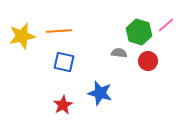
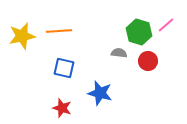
blue square: moved 6 px down
red star: moved 1 px left, 3 px down; rotated 24 degrees counterclockwise
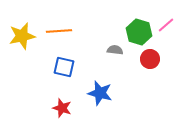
gray semicircle: moved 4 px left, 3 px up
red circle: moved 2 px right, 2 px up
blue square: moved 1 px up
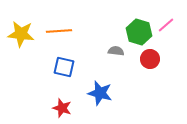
yellow star: moved 1 px left, 2 px up; rotated 20 degrees clockwise
gray semicircle: moved 1 px right, 1 px down
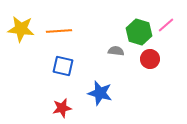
yellow star: moved 5 px up
blue square: moved 1 px left, 1 px up
red star: rotated 30 degrees counterclockwise
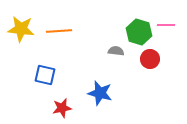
pink line: rotated 42 degrees clockwise
blue square: moved 18 px left, 9 px down
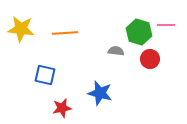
orange line: moved 6 px right, 2 px down
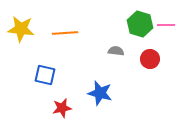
green hexagon: moved 1 px right, 8 px up
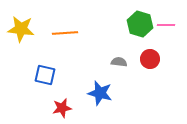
gray semicircle: moved 3 px right, 11 px down
